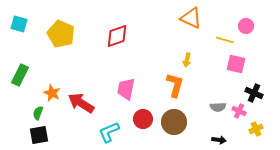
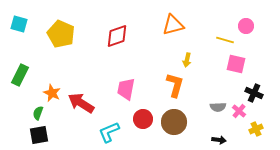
orange triangle: moved 18 px left, 7 px down; rotated 40 degrees counterclockwise
pink cross: rotated 16 degrees clockwise
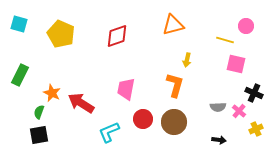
green semicircle: moved 1 px right, 1 px up
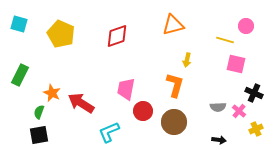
red circle: moved 8 px up
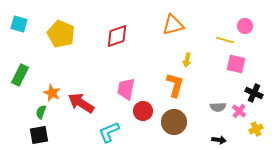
pink circle: moved 1 px left
green semicircle: moved 2 px right
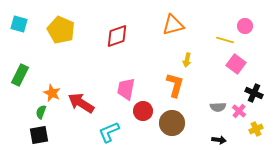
yellow pentagon: moved 4 px up
pink square: rotated 24 degrees clockwise
brown circle: moved 2 px left, 1 px down
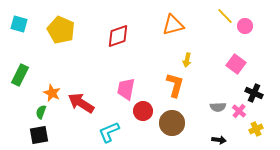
red diamond: moved 1 px right
yellow line: moved 24 px up; rotated 30 degrees clockwise
